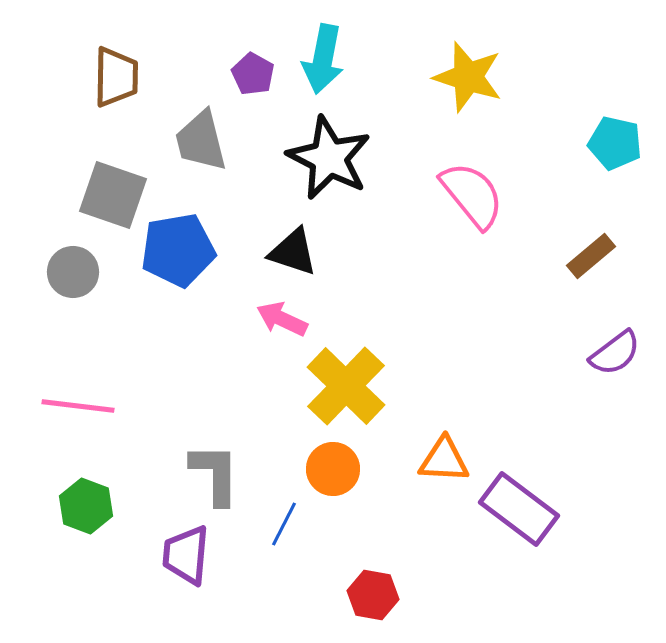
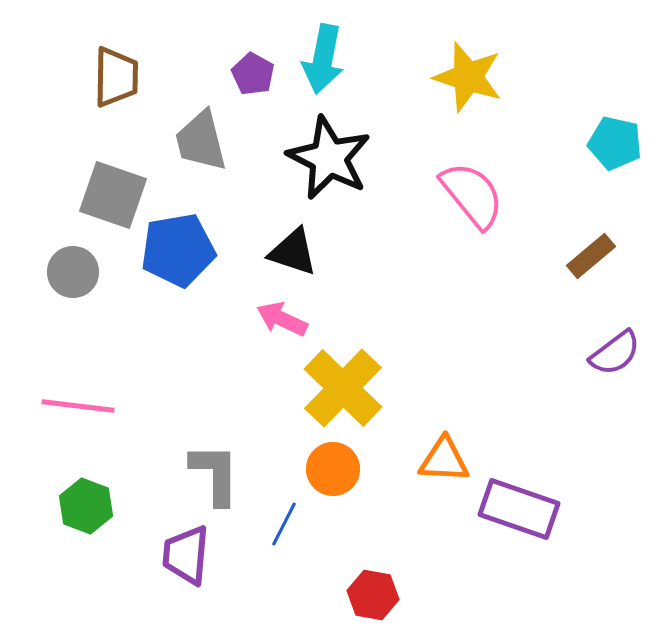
yellow cross: moved 3 px left, 2 px down
purple rectangle: rotated 18 degrees counterclockwise
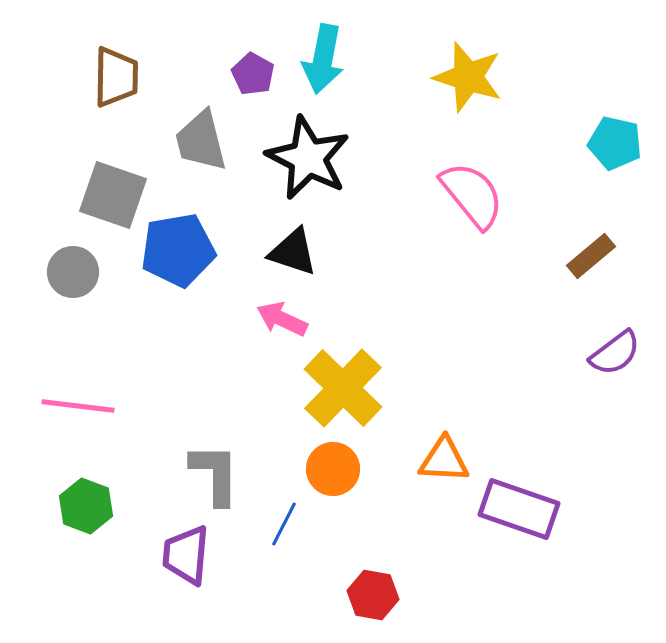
black star: moved 21 px left
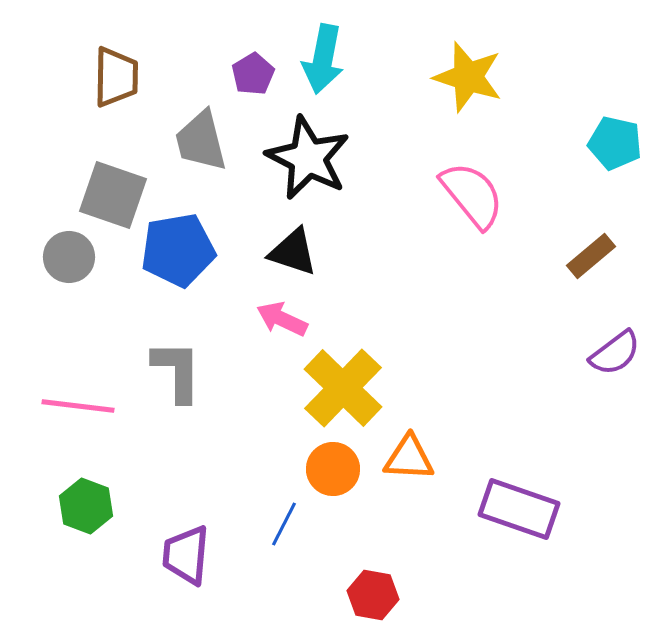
purple pentagon: rotated 12 degrees clockwise
gray circle: moved 4 px left, 15 px up
orange triangle: moved 35 px left, 2 px up
gray L-shape: moved 38 px left, 103 px up
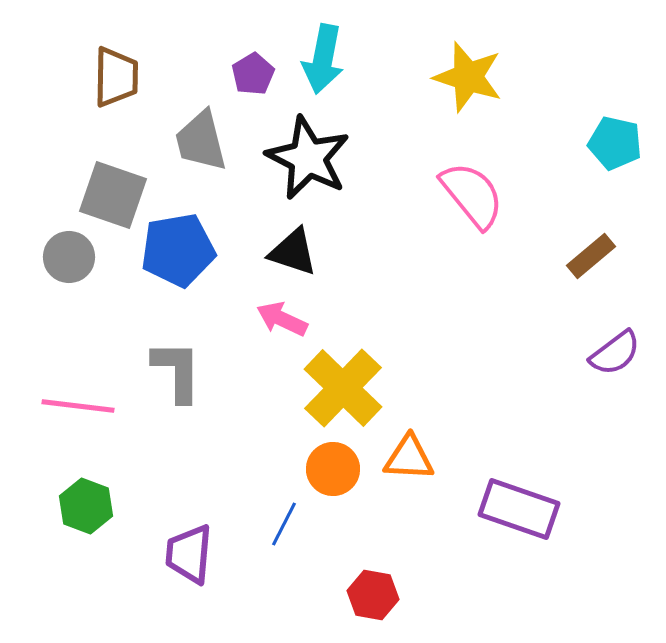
purple trapezoid: moved 3 px right, 1 px up
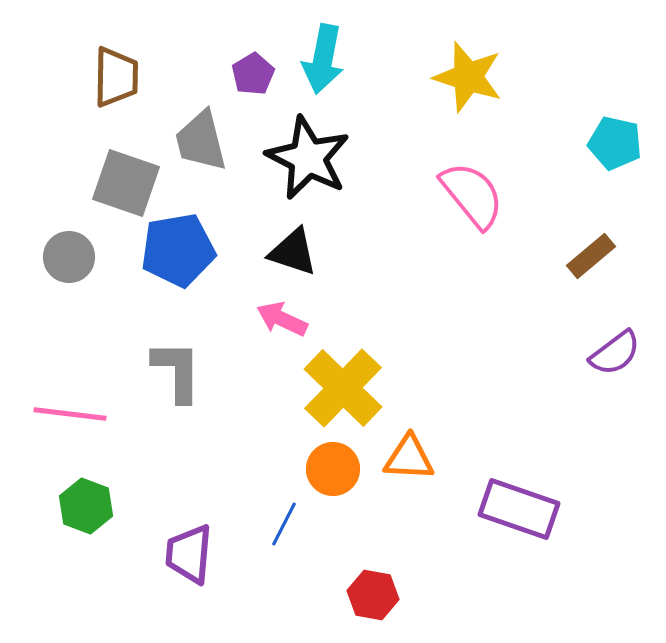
gray square: moved 13 px right, 12 px up
pink line: moved 8 px left, 8 px down
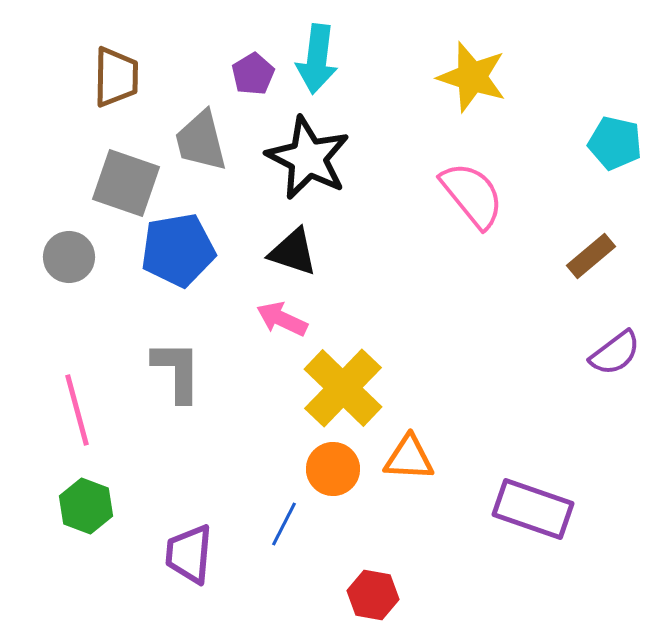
cyan arrow: moved 6 px left; rotated 4 degrees counterclockwise
yellow star: moved 4 px right
pink line: moved 7 px right, 4 px up; rotated 68 degrees clockwise
purple rectangle: moved 14 px right
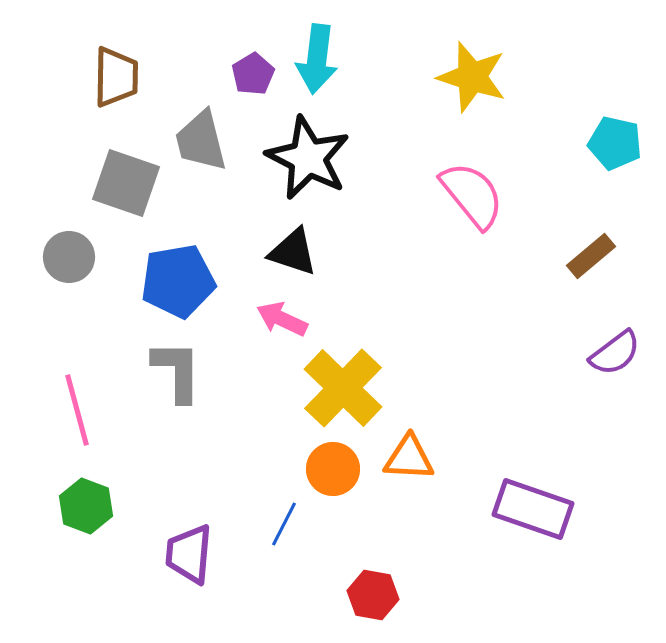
blue pentagon: moved 31 px down
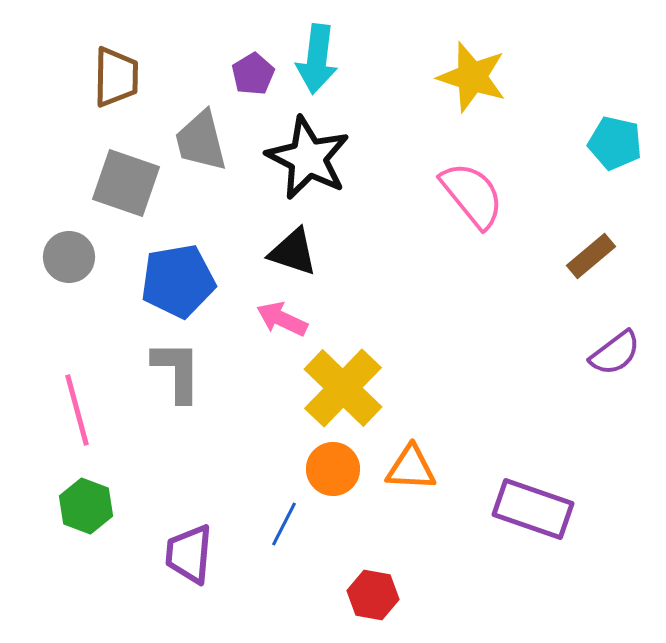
orange triangle: moved 2 px right, 10 px down
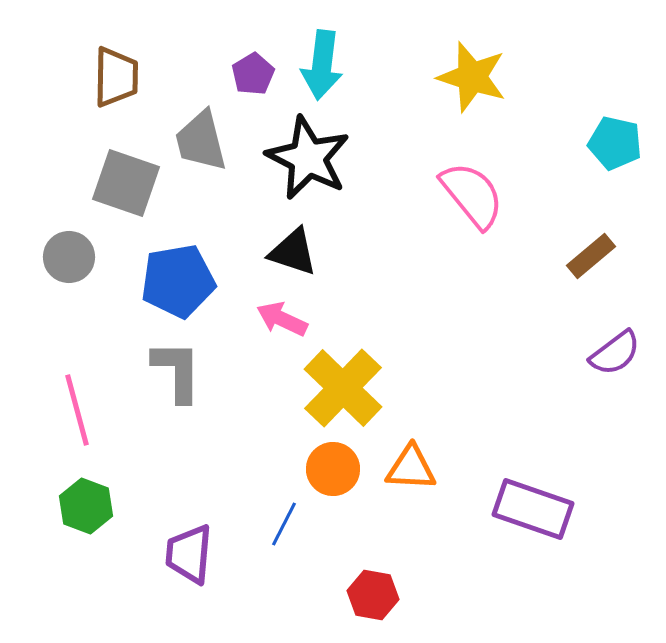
cyan arrow: moved 5 px right, 6 px down
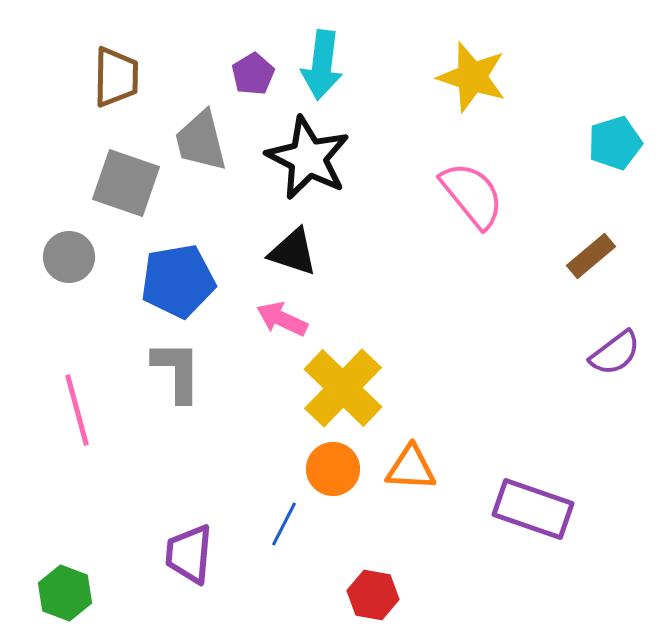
cyan pentagon: rotated 30 degrees counterclockwise
green hexagon: moved 21 px left, 87 px down
